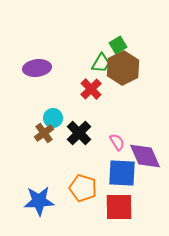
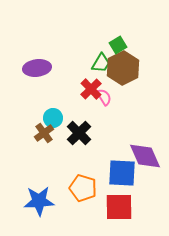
pink semicircle: moved 13 px left, 45 px up
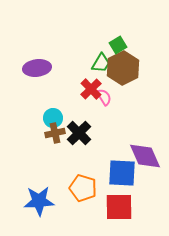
brown cross: moved 11 px right; rotated 24 degrees clockwise
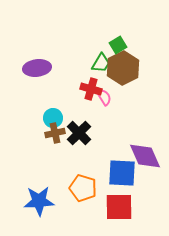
red cross: rotated 30 degrees counterclockwise
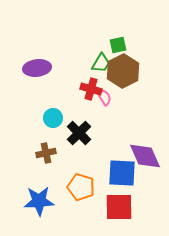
green square: rotated 18 degrees clockwise
brown hexagon: moved 3 px down
brown cross: moved 9 px left, 20 px down
orange pentagon: moved 2 px left, 1 px up
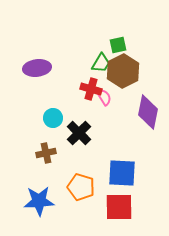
purple diamond: moved 3 px right, 44 px up; rotated 36 degrees clockwise
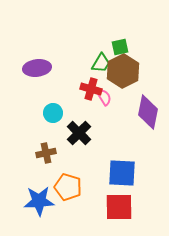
green square: moved 2 px right, 2 px down
cyan circle: moved 5 px up
orange pentagon: moved 13 px left
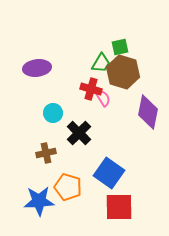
brown hexagon: moved 1 px down; rotated 16 degrees counterclockwise
pink semicircle: moved 1 px left, 1 px down
blue square: moved 13 px left; rotated 32 degrees clockwise
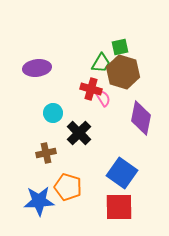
purple diamond: moved 7 px left, 6 px down
blue square: moved 13 px right
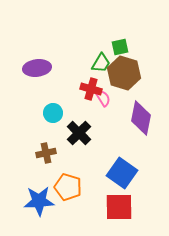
brown hexagon: moved 1 px right, 1 px down
